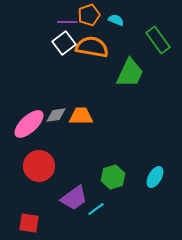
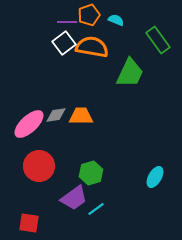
green hexagon: moved 22 px left, 4 px up
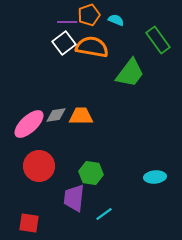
green trapezoid: rotated 12 degrees clockwise
green hexagon: rotated 25 degrees clockwise
cyan ellipse: rotated 55 degrees clockwise
purple trapezoid: rotated 132 degrees clockwise
cyan line: moved 8 px right, 5 px down
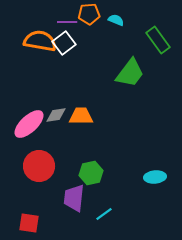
orange pentagon: moved 1 px up; rotated 15 degrees clockwise
orange semicircle: moved 52 px left, 6 px up
green hexagon: rotated 20 degrees counterclockwise
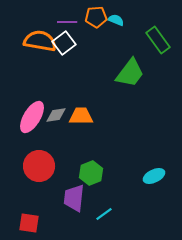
orange pentagon: moved 7 px right, 3 px down
pink ellipse: moved 3 px right, 7 px up; rotated 16 degrees counterclockwise
green hexagon: rotated 10 degrees counterclockwise
cyan ellipse: moved 1 px left, 1 px up; rotated 20 degrees counterclockwise
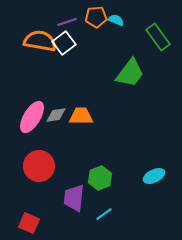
purple line: rotated 18 degrees counterclockwise
green rectangle: moved 3 px up
green hexagon: moved 9 px right, 5 px down
red square: rotated 15 degrees clockwise
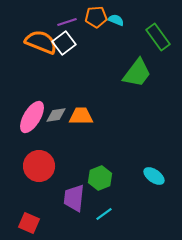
orange semicircle: moved 1 px right, 1 px down; rotated 12 degrees clockwise
green trapezoid: moved 7 px right
cyan ellipse: rotated 60 degrees clockwise
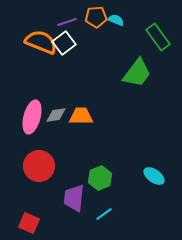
pink ellipse: rotated 16 degrees counterclockwise
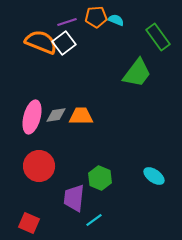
green hexagon: rotated 15 degrees counterclockwise
cyan line: moved 10 px left, 6 px down
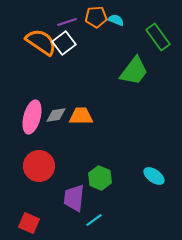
orange semicircle: rotated 12 degrees clockwise
green trapezoid: moved 3 px left, 2 px up
